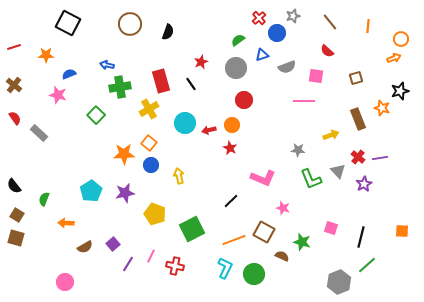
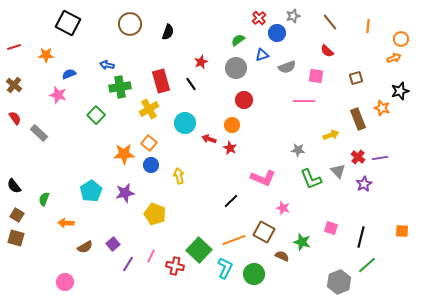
red arrow at (209, 130): moved 9 px down; rotated 32 degrees clockwise
green square at (192, 229): moved 7 px right, 21 px down; rotated 20 degrees counterclockwise
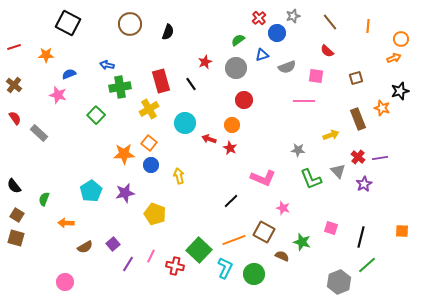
red star at (201, 62): moved 4 px right
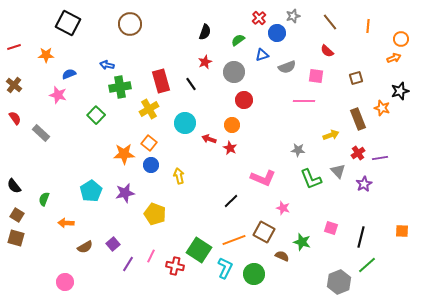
black semicircle at (168, 32): moved 37 px right
gray circle at (236, 68): moved 2 px left, 4 px down
gray rectangle at (39, 133): moved 2 px right
red cross at (358, 157): moved 4 px up; rotated 16 degrees clockwise
green square at (199, 250): rotated 10 degrees counterclockwise
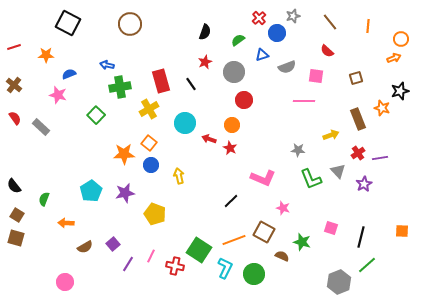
gray rectangle at (41, 133): moved 6 px up
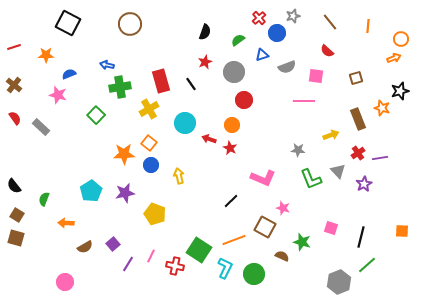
brown square at (264, 232): moved 1 px right, 5 px up
